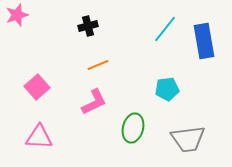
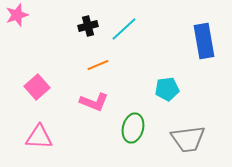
cyan line: moved 41 px left; rotated 8 degrees clockwise
pink L-shape: rotated 48 degrees clockwise
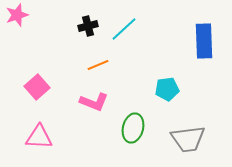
blue rectangle: rotated 8 degrees clockwise
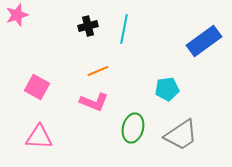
cyan line: rotated 36 degrees counterclockwise
blue rectangle: rotated 56 degrees clockwise
orange line: moved 6 px down
pink square: rotated 20 degrees counterclockwise
gray trapezoid: moved 7 px left, 4 px up; rotated 27 degrees counterclockwise
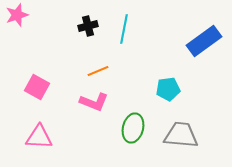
cyan pentagon: moved 1 px right
gray trapezoid: rotated 141 degrees counterclockwise
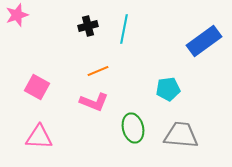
green ellipse: rotated 28 degrees counterclockwise
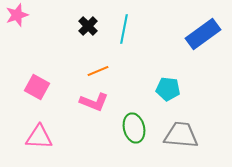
black cross: rotated 30 degrees counterclockwise
blue rectangle: moved 1 px left, 7 px up
cyan pentagon: rotated 15 degrees clockwise
green ellipse: moved 1 px right
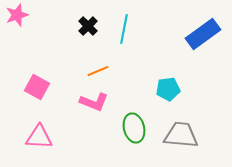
cyan pentagon: rotated 15 degrees counterclockwise
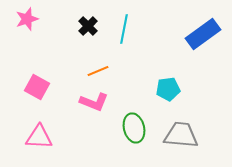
pink star: moved 10 px right, 4 px down
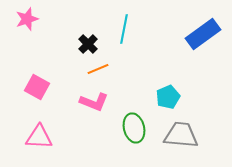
black cross: moved 18 px down
orange line: moved 2 px up
cyan pentagon: moved 8 px down; rotated 15 degrees counterclockwise
